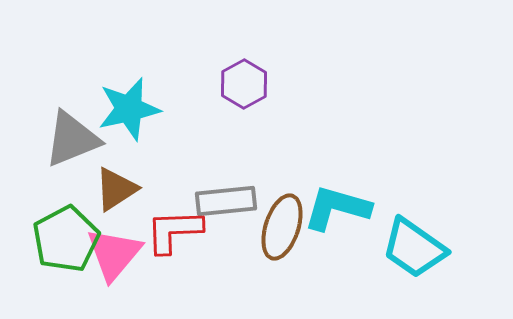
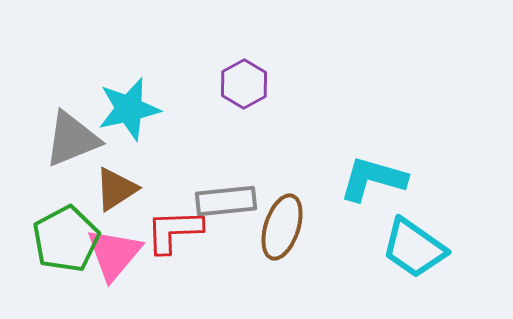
cyan L-shape: moved 36 px right, 29 px up
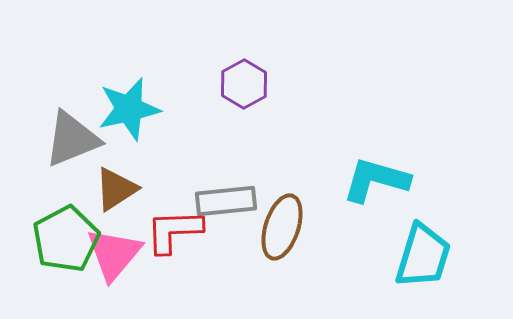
cyan L-shape: moved 3 px right, 1 px down
cyan trapezoid: moved 9 px right, 8 px down; rotated 108 degrees counterclockwise
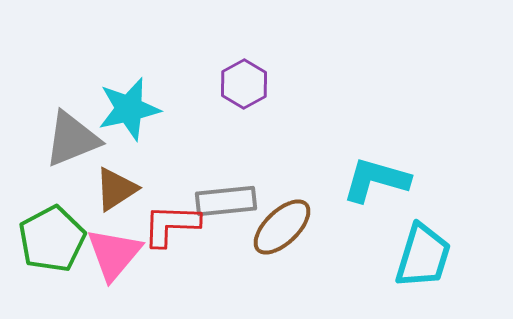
brown ellipse: rotated 28 degrees clockwise
red L-shape: moved 3 px left, 6 px up; rotated 4 degrees clockwise
green pentagon: moved 14 px left
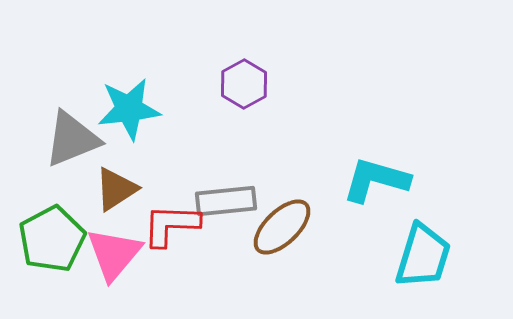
cyan star: rotated 6 degrees clockwise
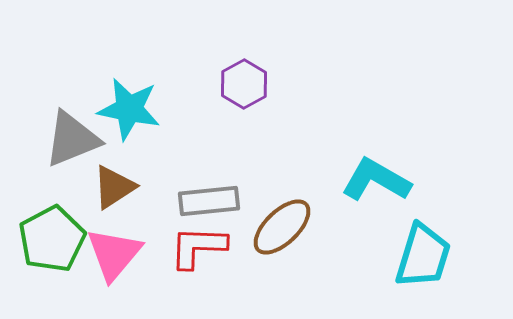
cyan star: rotated 18 degrees clockwise
cyan L-shape: rotated 14 degrees clockwise
brown triangle: moved 2 px left, 2 px up
gray rectangle: moved 17 px left
red L-shape: moved 27 px right, 22 px down
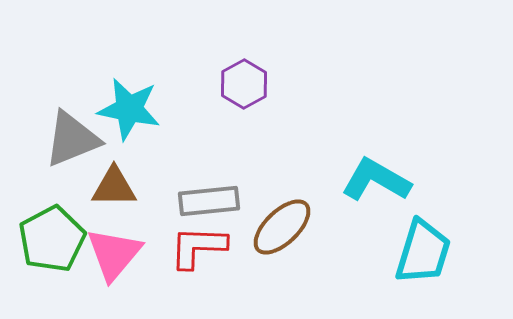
brown triangle: rotated 33 degrees clockwise
cyan trapezoid: moved 4 px up
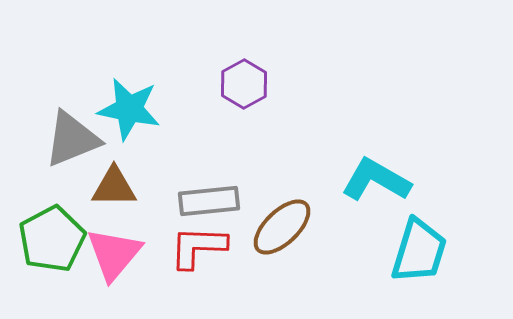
cyan trapezoid: moved 4 px left, 1 px up
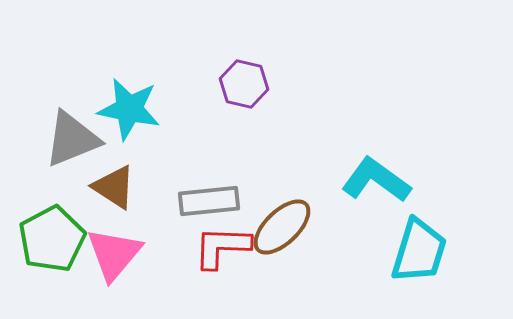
purple hexagon: rotated 18 degrees counterclockwise
cyan L-shape: rotated 6 degrees clockwise
brown triangle: rotated 33 degrees clockwise
red L-shape: moved 24 px right
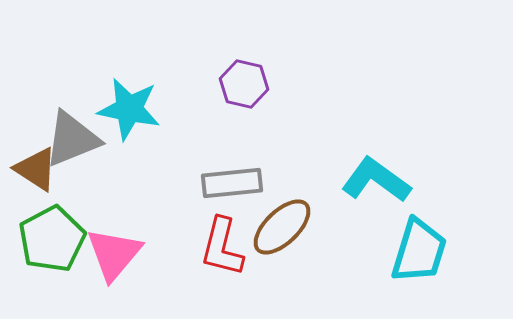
brown triangle: moved 78 px left, 18 px up
gray rectangle: moved 23 px right, 18 px up
red L-shape: rotated 78 degrees counterclockwise
